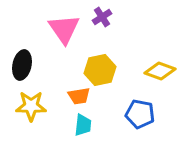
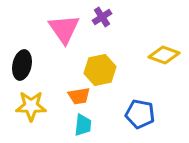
yellow diamond: moved 4 px right, 16 px up
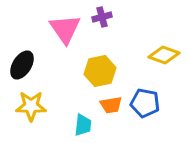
purple cross: rotated 18 degrees clockwise
pink triangle: moved 1 px right
black ellipse: rotated 20 degrees clockwise
yellow hexagon: moved 1 px down
orange trapezoid: moved 32 px right, 9 px down
blue pentagon: moved 5 px right, 11 px up
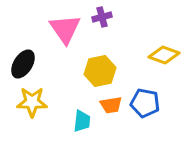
black ellipse: moved 1 px right, 1 px up
yellow star: moved 1 px right, 4 px up
cyan trapezoid: moved 1 px left, 4 px up
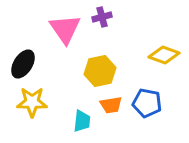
blue pentagon: moved 2 px right
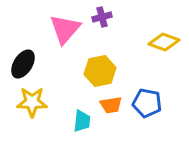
pink triangle: rotated 16 degrees clockwise
yellow diamond: moved 13 px up
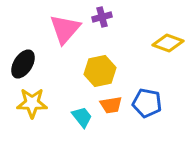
yellow diamond: moved 4 px right, 1 px down
yellow star: moved 1 px down
cyan trapezoid: moved 4 px up; rotated 45 degrees counterclockwise
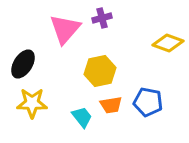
purple cross: moved 1 px down
blue pentagon: moved 1 px right, 1 px up
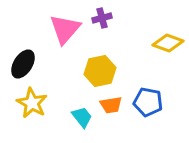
yellow star: rotated 28 degrees clockwise
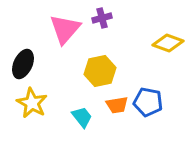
black ellipse: rotated 8 degrees counterclockwise
orange trapezoid: moved 6 px right
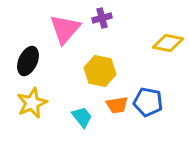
yellow diamond: rotated 8 degrees counterclockwise
black ellipse: moved 5 px right, 3 px up
yellow hexagon: rotated 24 degrees clockwise
yellow star: rotated 20 degrees clockwise
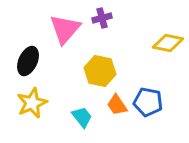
orange trapezoid: rotated 65 degrees clockwise
